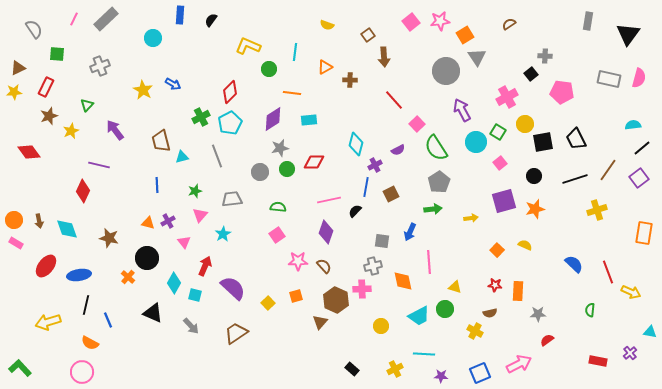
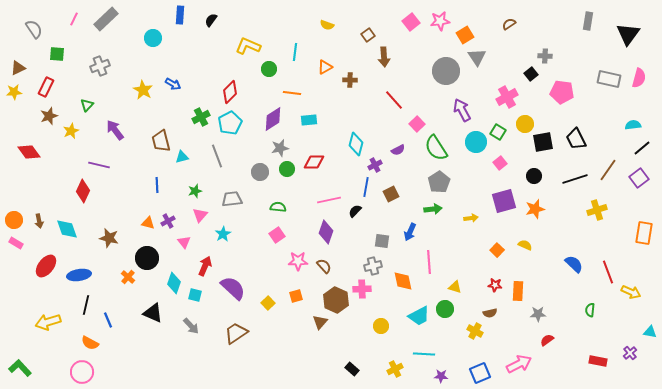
cyan diamond at (174, 283): rotated 10 degrees counterclockwise
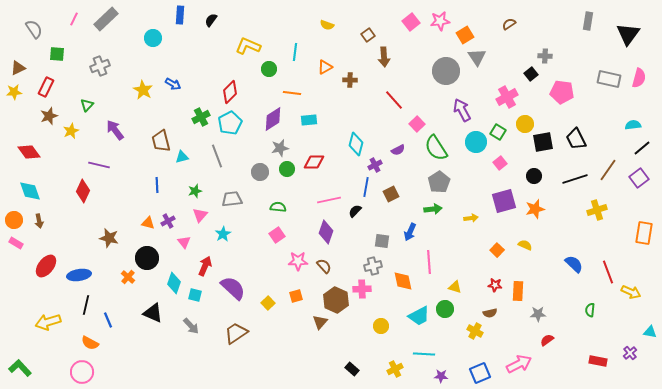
cyan diamond at (67, 229): moved 37 px left, 38 px up
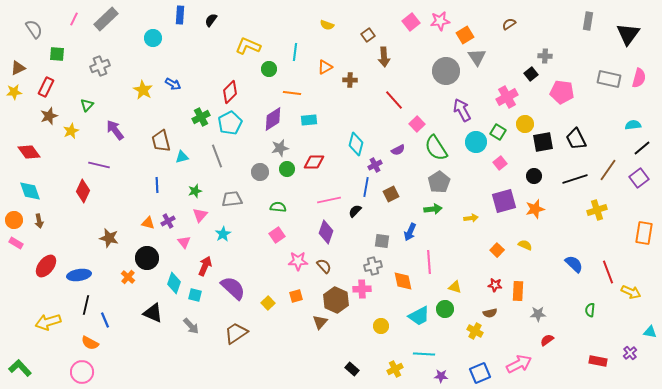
blue line at (108, 320): moved 3 px left
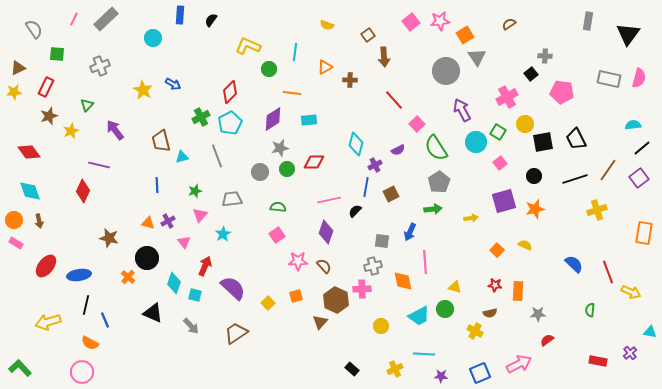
pink line at (429, 262): moved 4 px left
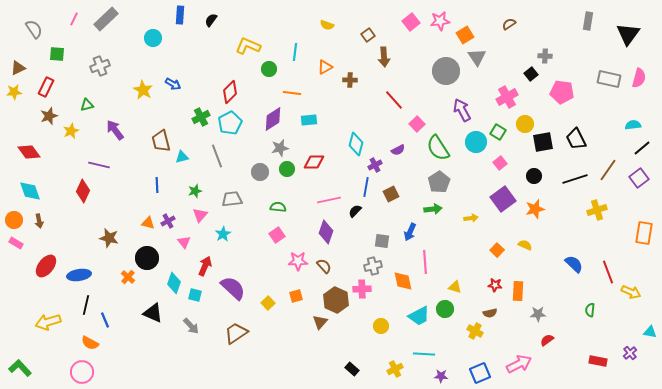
green triangle at (87, 105): rotated 32 degrees clockwise
green semicircle at (436, 148): moved 2 px right
purple square at (504, 201): moved 1 px left, 2 px up; rotated 20 degrees counterclockwise
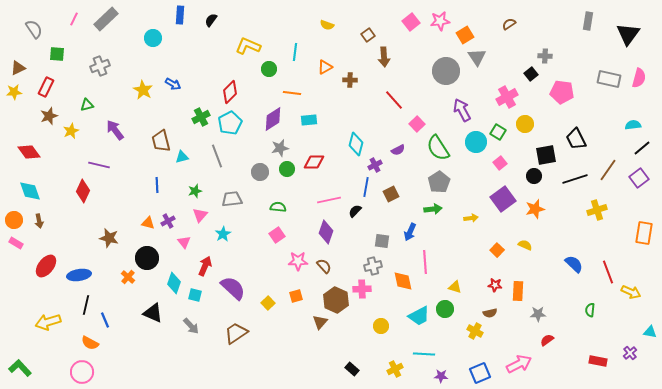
black square at (543, 142): moved 3 px right, 13 px down
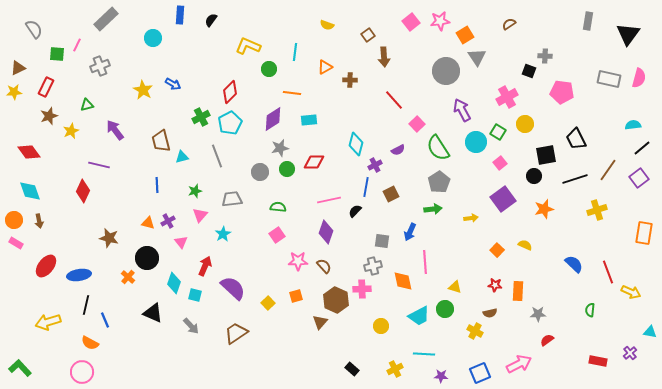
pink line at (74, 19): moved 3 px right, 26 px down
black square at (531, 74): moved 2 px left, 3 px up; rotated 32 degrees counterclockwise
orange star at (535, 209): moved 9 px right
pink triangle at (184, 242): moved 3 px left
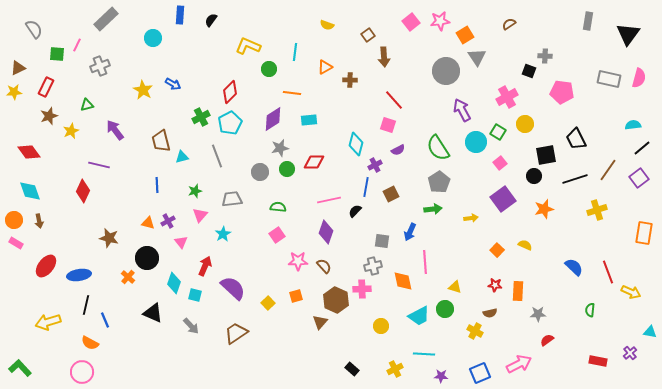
pink square at (417, 124): moved 29 px left, 1 px down; rotated 28 degrees counterclockwise
blue semicircle at (574, 264): moved 3 px down
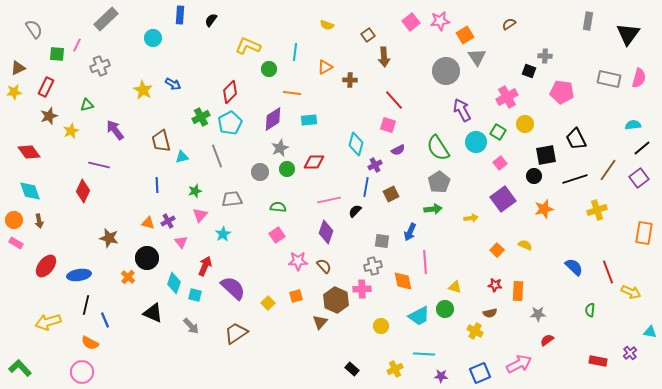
gray star at (280, 148): rotated 12 degrees counterclockwise
